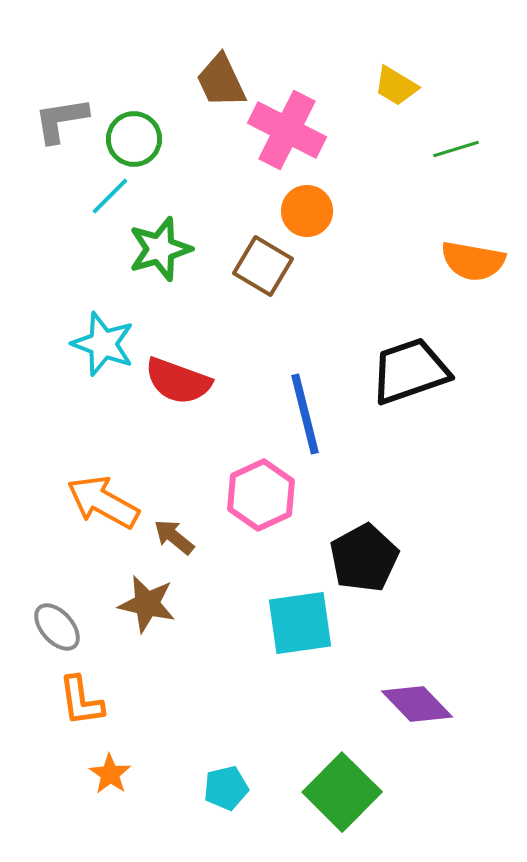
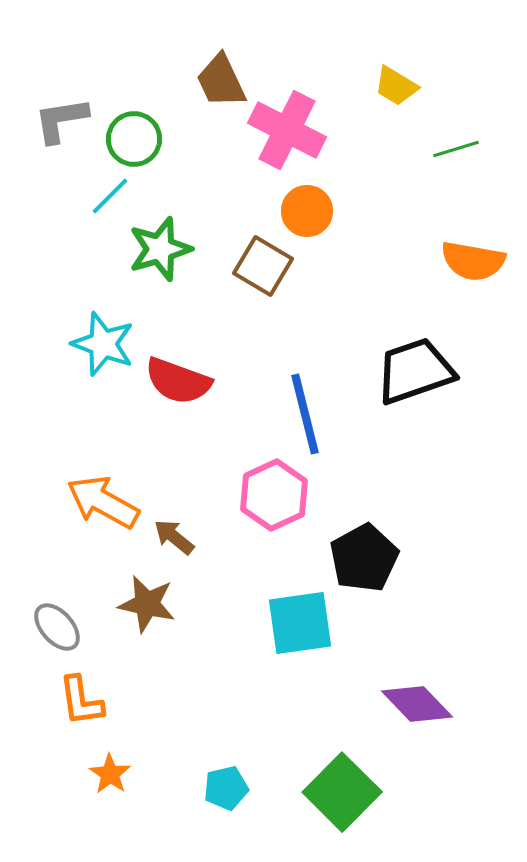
black trapezoid: moved 5 px right
pink hexagon: moved 13 px right
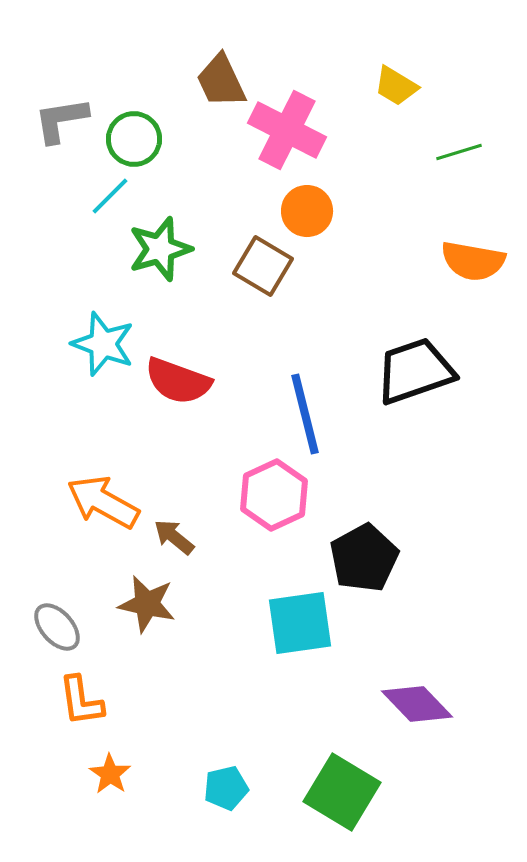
green line: moved 3 px right, 3 px down
green square: rotated 14 degrees counterclockwise
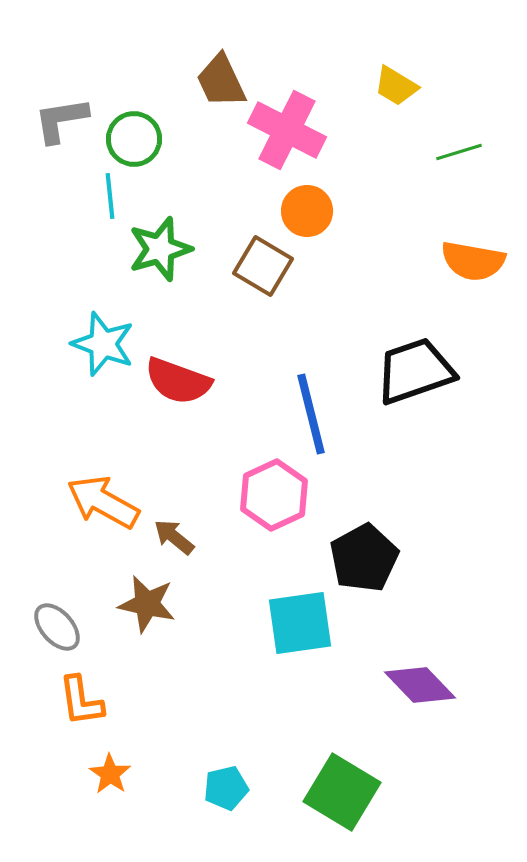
cyan line: rotated 51 degrees counterclockwise
blue line: moved 6 px right
purple diamond: moved 3 px right, 19 px up
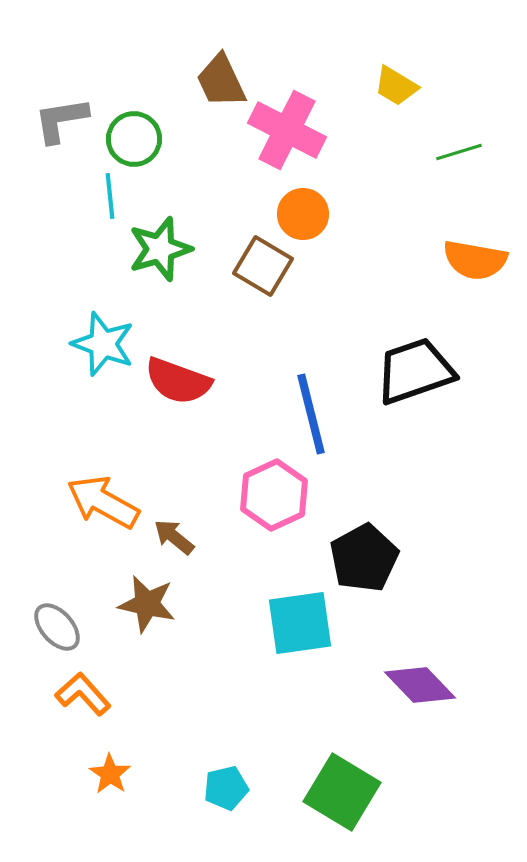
orange circle: moved 4 px left, 3 px down
orange semicircle: moved 2 px right, 1 px up
orange L-shape: moved 2 px right, 7 px up; rotated 146 degrees clockwise
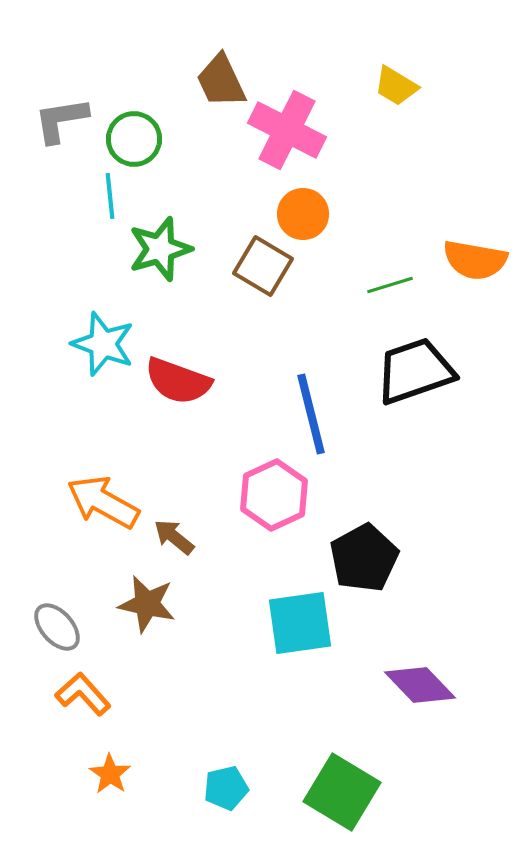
green line: moved 69 px left, 133 px down
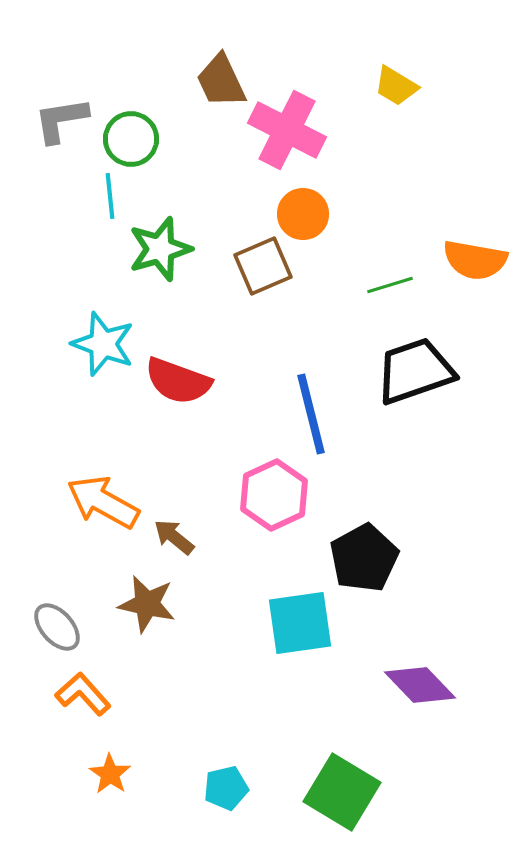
green circle: moved 3 px left
brown square: rotated 36 degrees clockwise
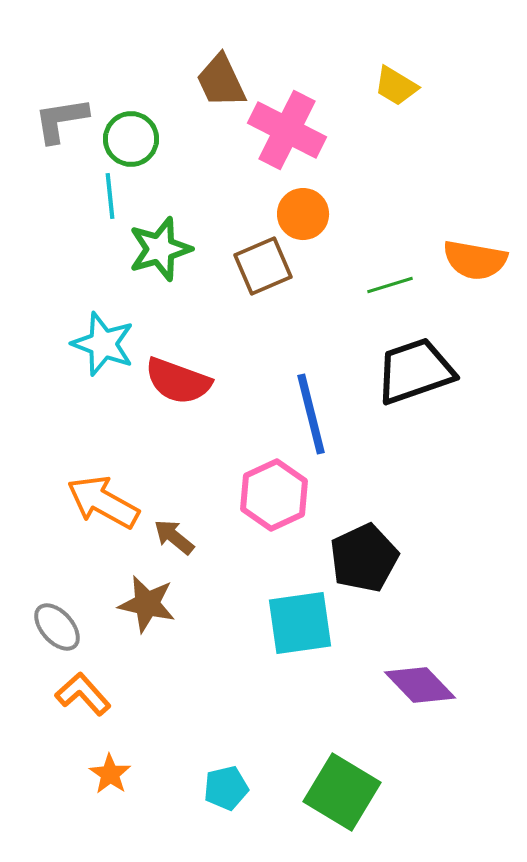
black pentagon: rotated 4 degrees clockwise
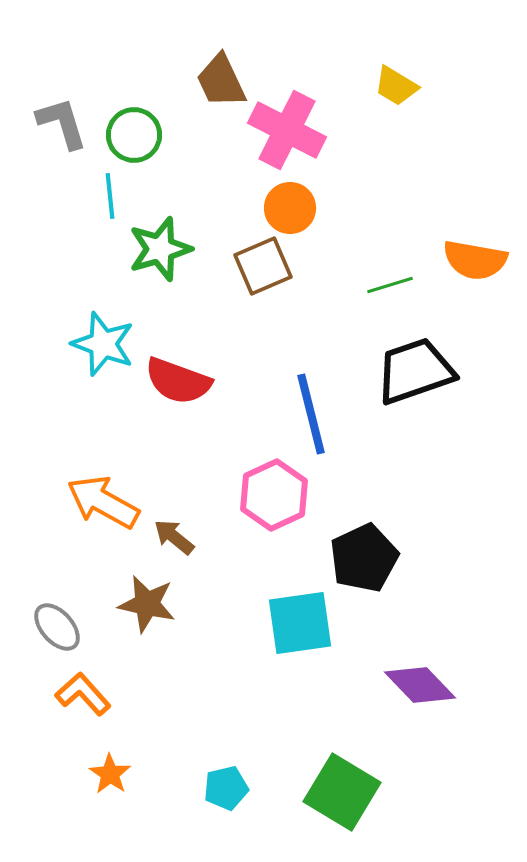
gray L-shape: moved 1 px right, 3 px down; rotated 82 degrees clockwise
green circle: moved 3 px right, 4 px up
orange circle: moved 13 px left, 6 px up
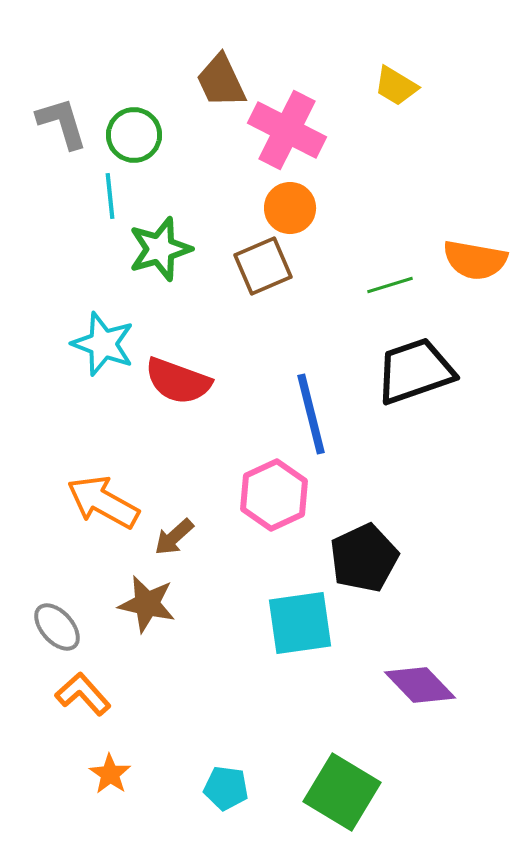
brown arrow: rotated 81 degrees counterclockwise
cyan pentagon: rotated 21 degrees clockwise
